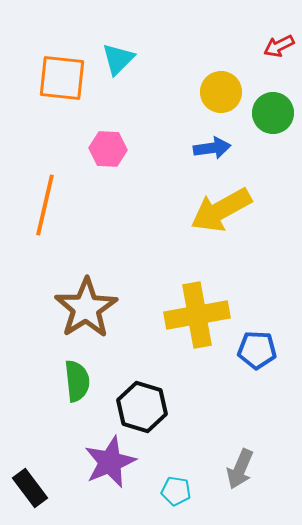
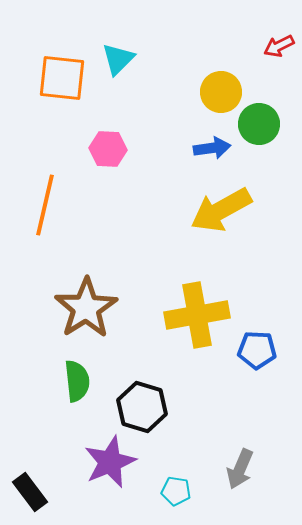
green circle: moved 14 px left, 11 px down
black rectangle: moved 4 px down
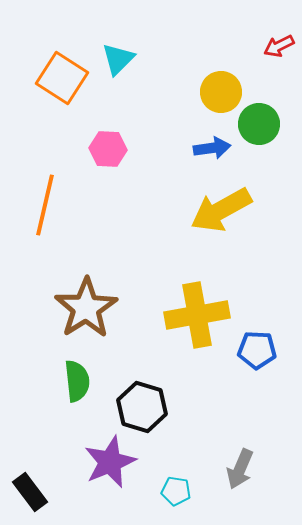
orange square: rotated 27 degrees clockwise
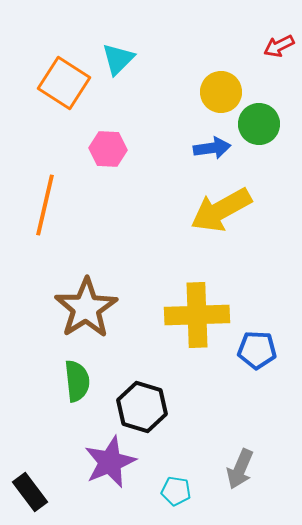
orange square: moved 2 px right, 5 px down
yellow cross: rotated 8 degrees clockwise
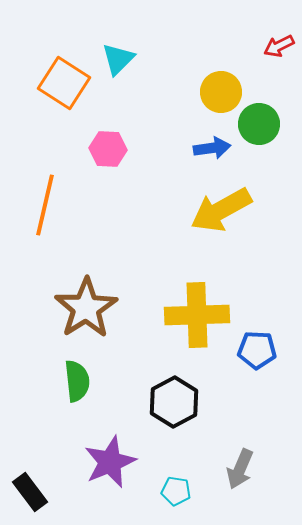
black hexagon: moved 32 px right, 5 px up; rotated 15 degrees clockwise
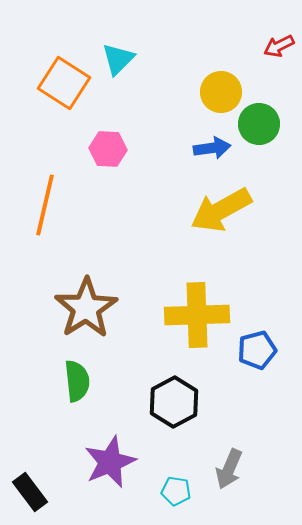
blue pentagon: rotated 18 degrees counterclockwise
gray arrow: moved 11 px left
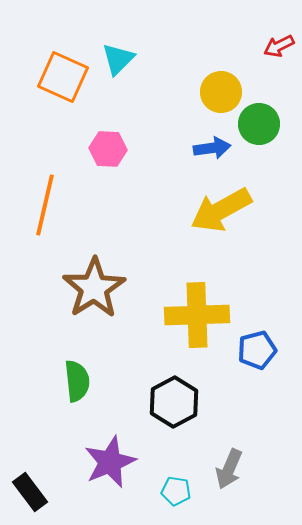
orange square: moved 1 px left, 6 px up; rotated 9 degrees counterclockwise
brown star: moved 8 px right, 20 px up
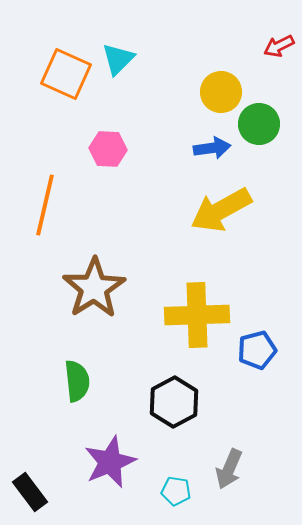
orange square: moved 3 px right, 3 px up
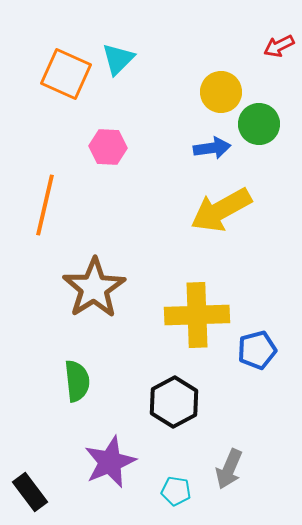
pink hexagon: moved 2 px up
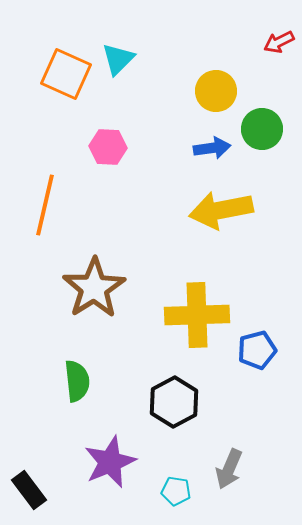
red arrow: moved 4 px up
yellow circle: moved 5 px left, 1 px up
green circle: moved 3 px right, 5 px down
yellow arrow: rotated 18 degrees clockwise
black rectangle: moved 1 px left, 2 px up
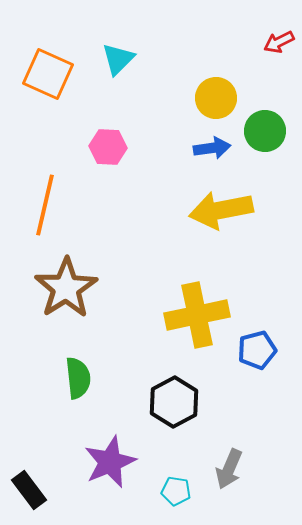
orange square: moved 18 px left
yellow circle: moved 7 px down
green circle: moved 3 px right, 2 px down
brown star: moved 28 px left
yellow cross: rotated 10 degrees counterclockwise
green semicircle: moved 1 px right, 3 px up
